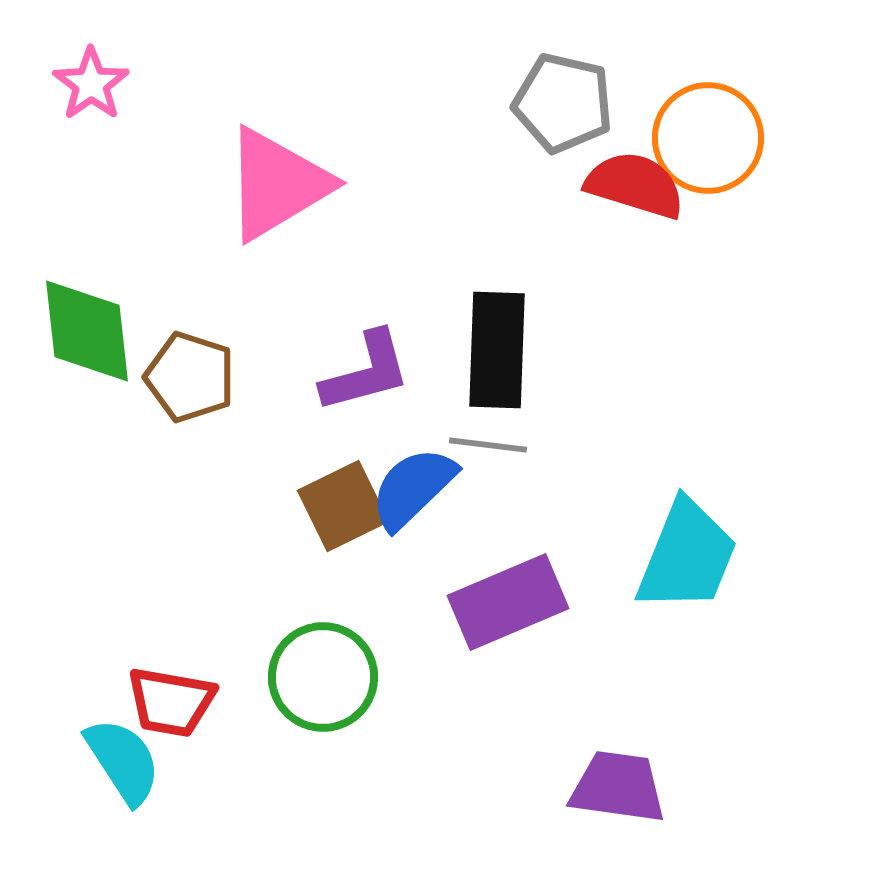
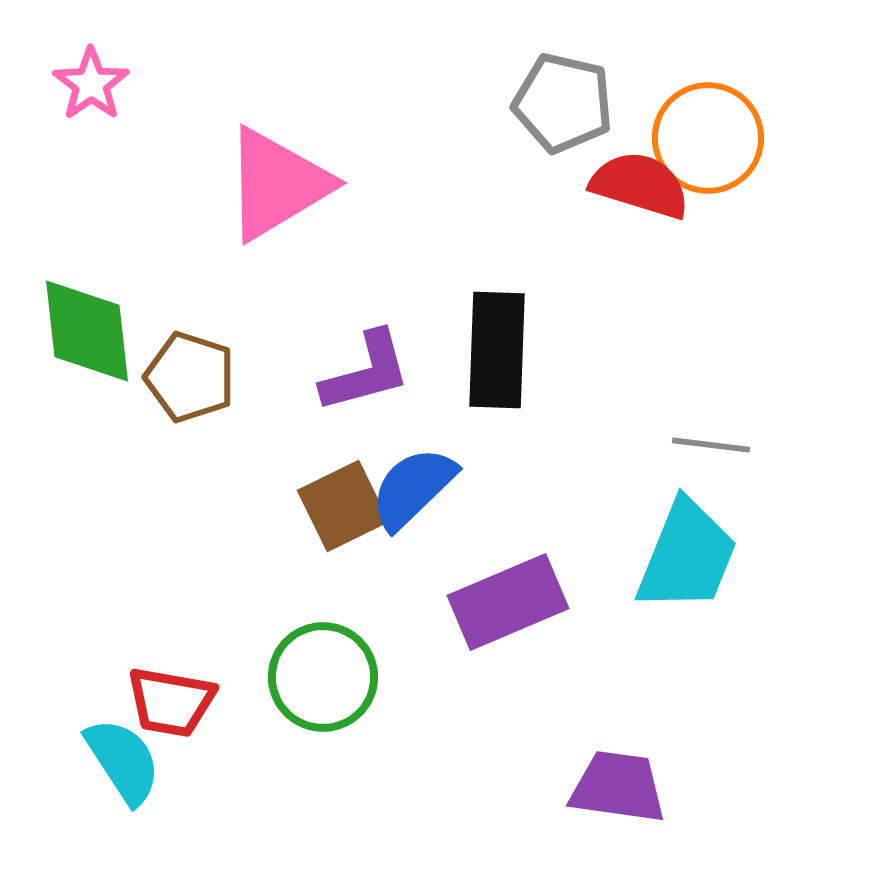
red semicircle: moved 5 px right
gray line: moved 223 px right
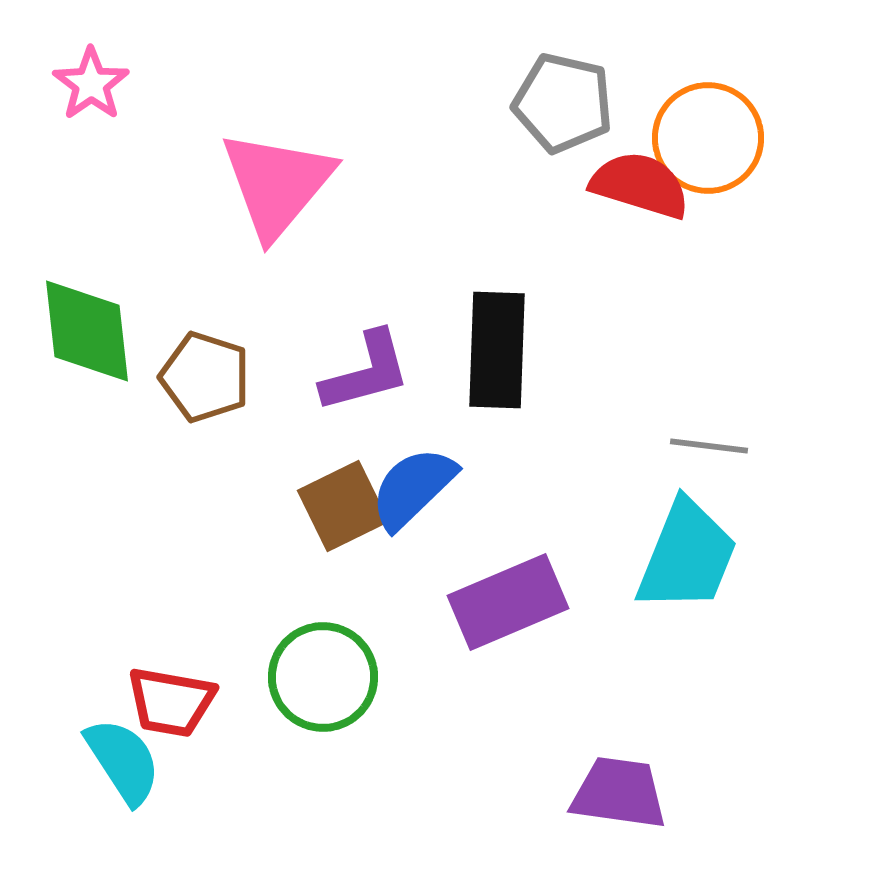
pink triangle: rotated 19 degrees counterclockwise
brown pentagon: moved 15 px right
gray line: moved 2 px left, 1 px down
purple trapezoid: moved 1 px right, 6 px down
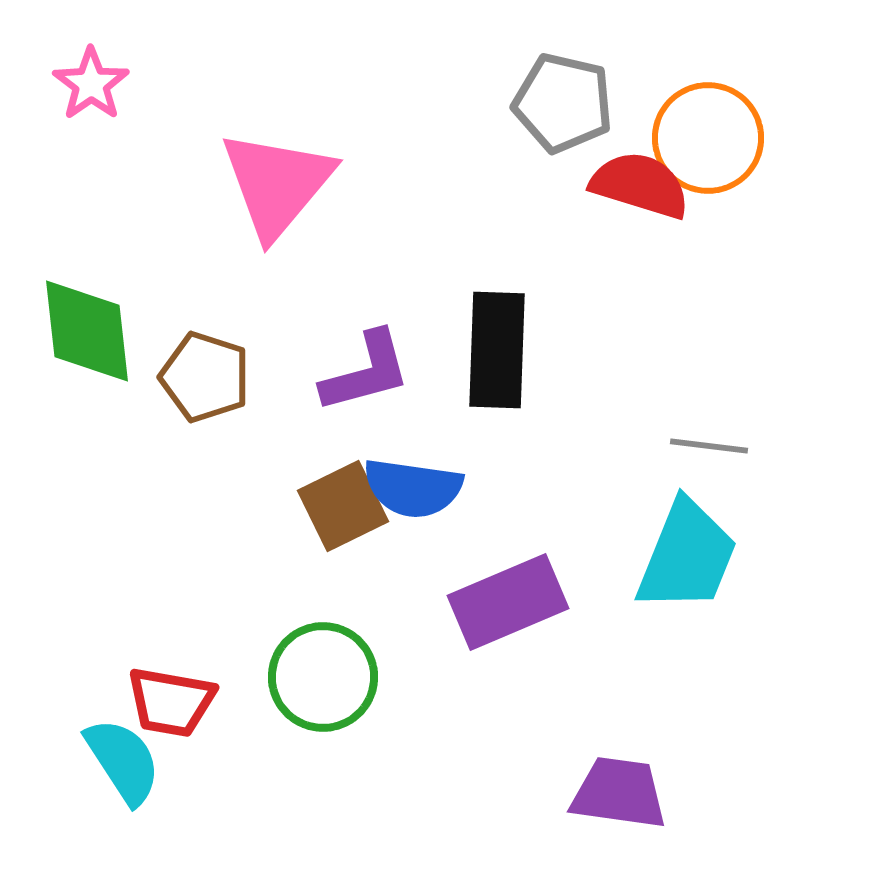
blue semicircle: rotated 128 degrees counterclockwise
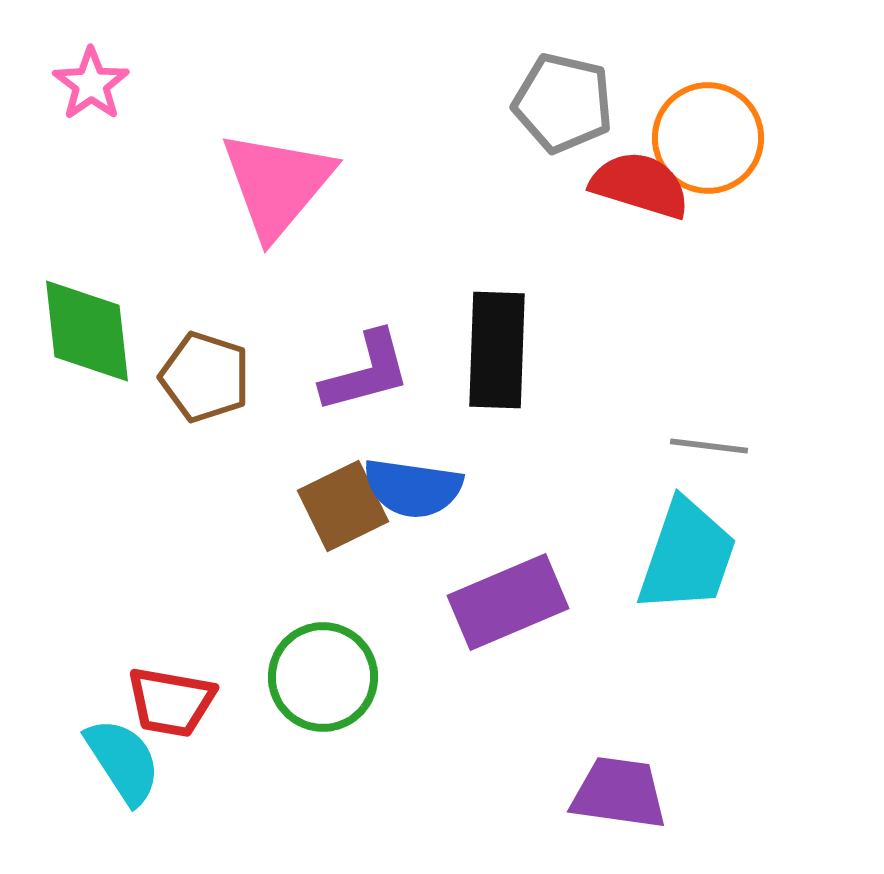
cyan trapezoid: rotated 3 degrees counterclockwise
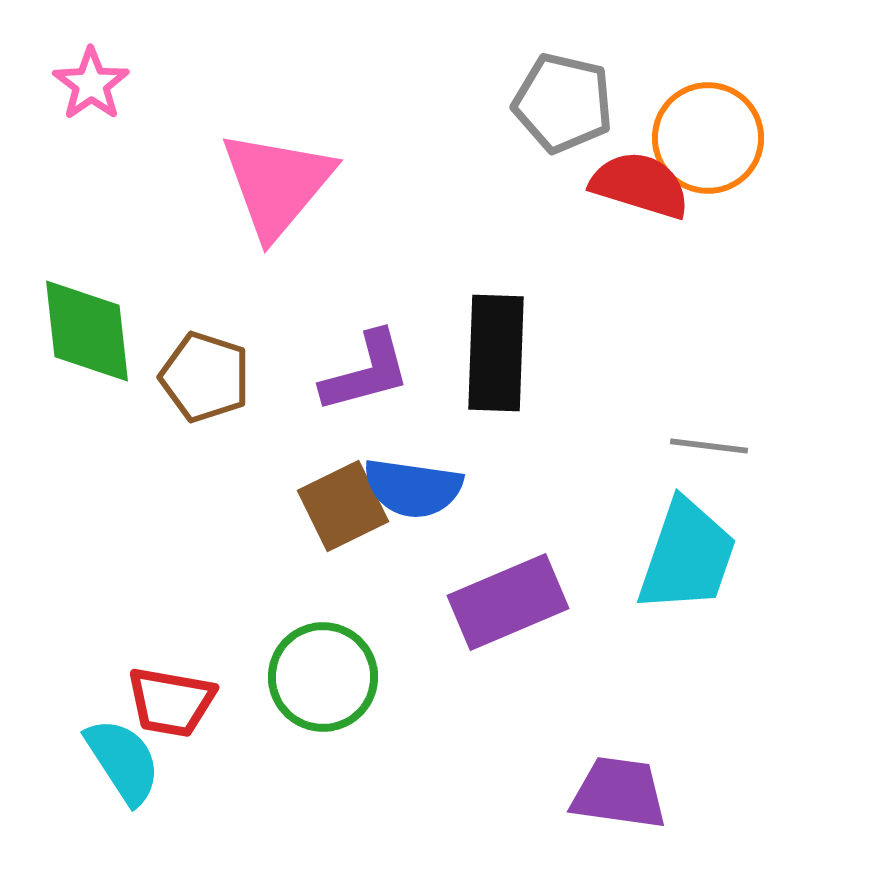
black rectangle: moved 1 px left, 3 px down
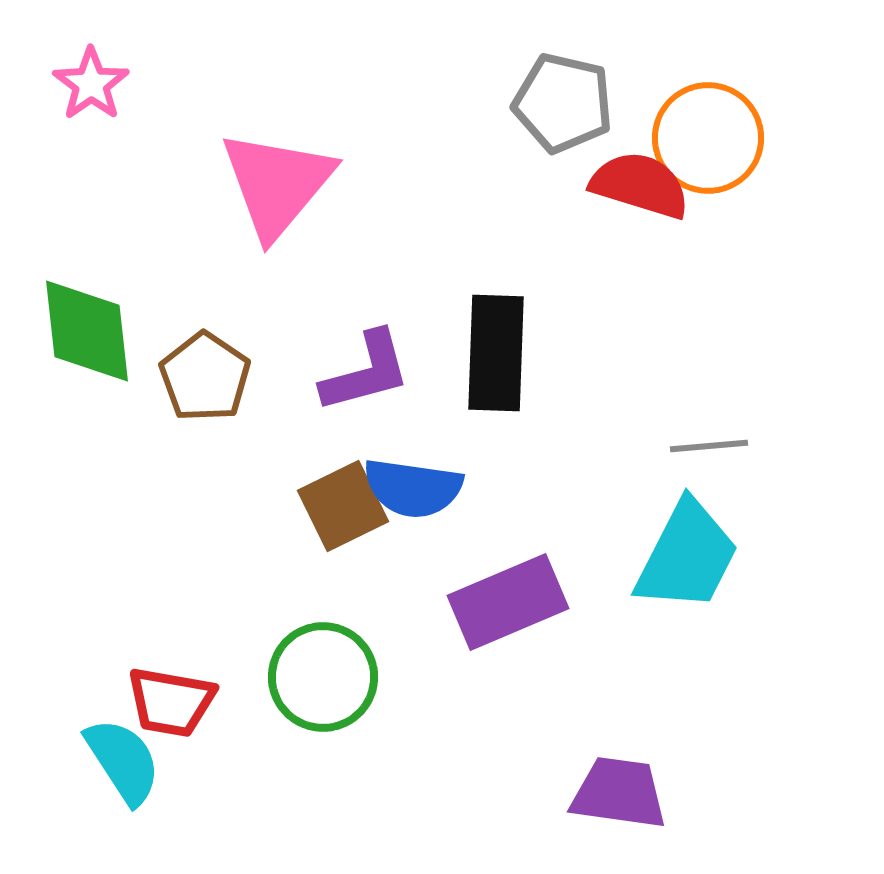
brown pentagon: rotated 16 degrees clockwise
gray line: rotated 12 degrees counterclockwise
cyan trapezoid: rotated 8 degrees clockwise
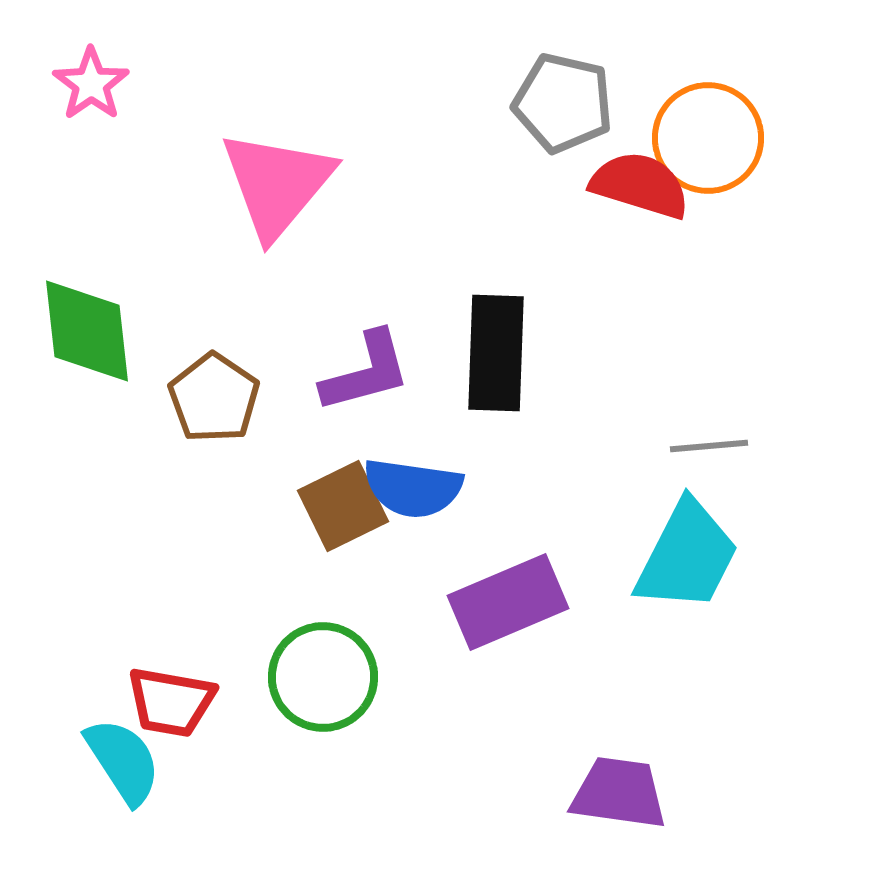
brown pentagon: moved 9 px right, 21 px down
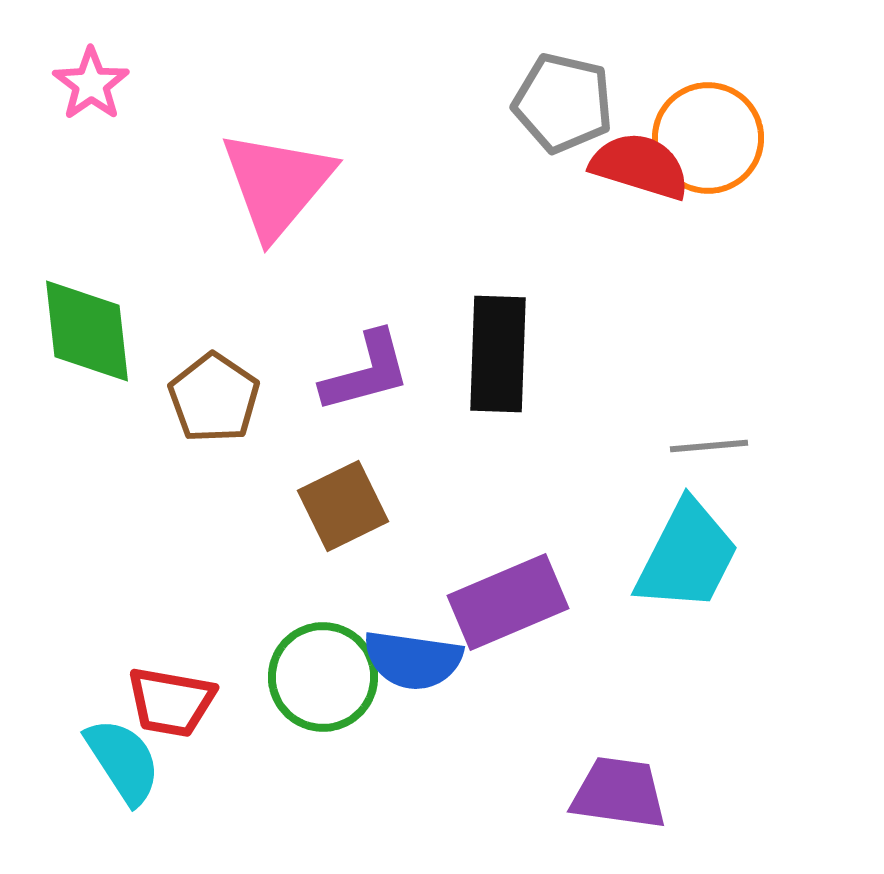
red semicircle: moved 19 px up
black rectangle: moved 2 px right, 1 px down
blue semicircle: moved 172 px down
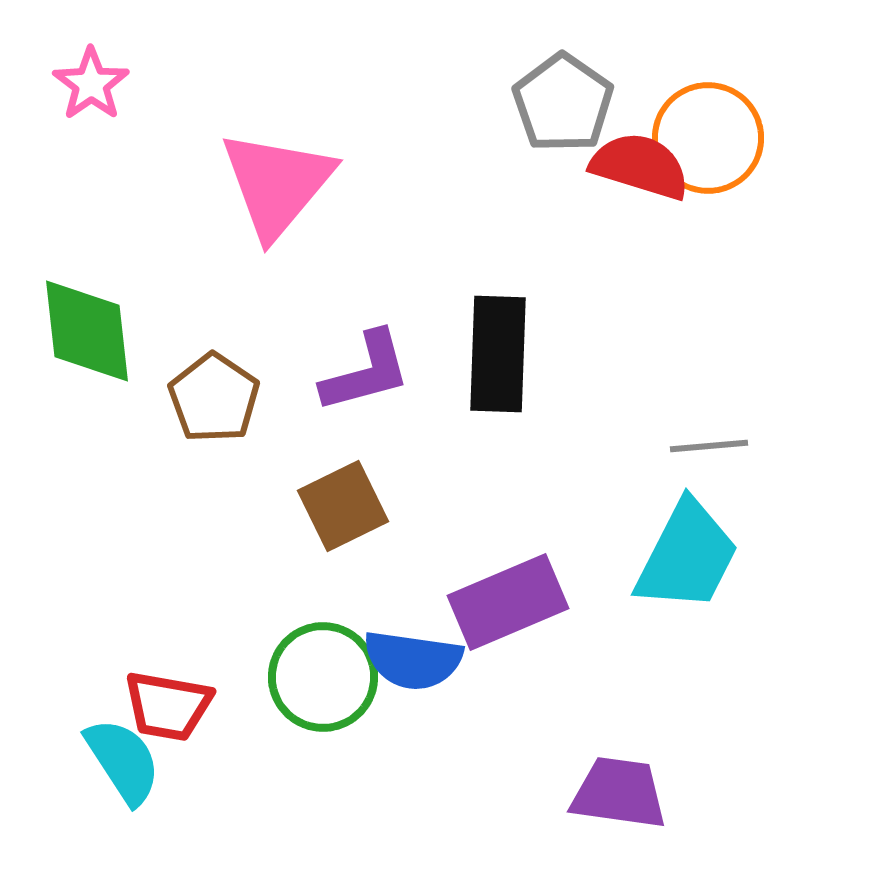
gray pentagon: rotated 22 degrees clockwise
red trapezoid: moved 3 px left, 4 px down
